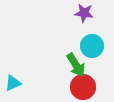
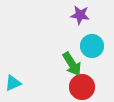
purple star: moved 4 px left, 2 px down
green arrow: moved 4 px left, 1 px up
red circle: moved 1 px left
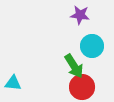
green arrow: moved 2 px right, 2 px down
cyan triangle: rotated 30 degrees clockwise
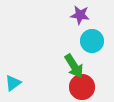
cyan circle: moved 5 px up
cyan triangle: rotated 42 degrees counterclockwise
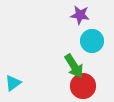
red circle: moved 1 px right, 1 px up
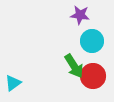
red circle: moved 10 px right, 10 px up
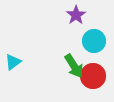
purple star: moved 4 px left; rotated 30 degrees clockwise
cyan circle: moved 2 px right
cyan triangle: moved 21 px up
